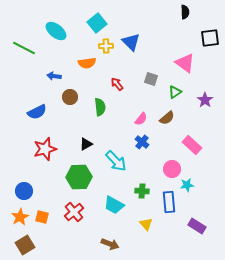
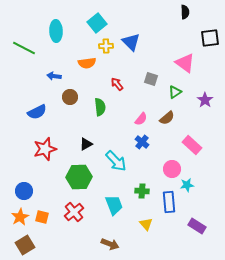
cyan ellipse: rotated 50 degrees clockwise
cyan trapezoid: rotated 140 degrees counterclockwise
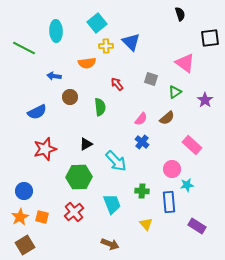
black semicircle: moved 5 px left, 2 px down; rotated 16 degrees counterclockwise
cyan trapezoid: moved 2 px left, 1 px up
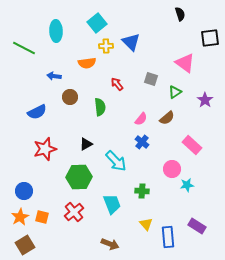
blue rectangle: moved 1 px left, 35 px down
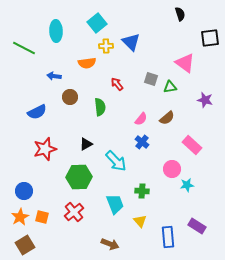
green triangle: moved 5 px left, 5 px up; rotated 24 degrees clockwise
purple star: rotated 21 degrees counterclockwise
cyan trapezoid: moved 3 px right
yellow triangle: moved 6 px left, 3 px up
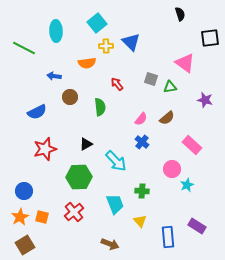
cyan star: rotated 16 degrees counterclockwise
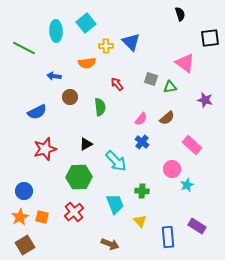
cyan square: moved 11 px left
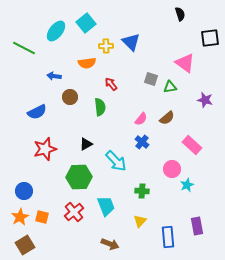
cyan ellipse: rotated 40 degrees clockwise
red arrow: moved 6 px left
cyan trapezoid: moved 9 px left, 2 px down
yellow triangle: rotated 24 degrees clockwise
purple rectangle: rotated 48 degrees clockwise
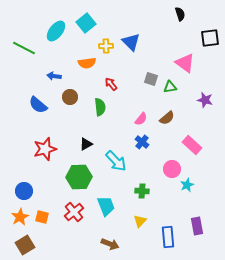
blue semicircle: moved 1 px right, 7 px up; rotated 66 degrees clockwise
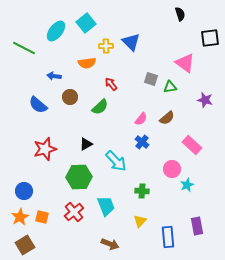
green semicircle: rotated 54 degrees clockwise
